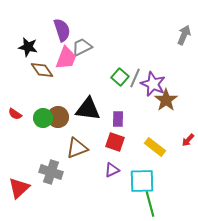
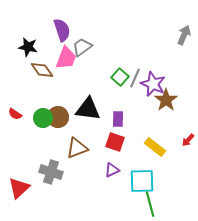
gray trapezoid: rotated 10 degrees counterclockwise
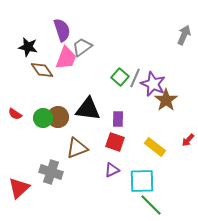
green line: moved 1 px right, 1 px down; rotated 30 degrees counterclockwise
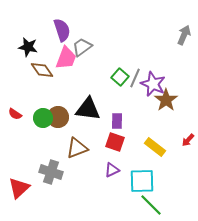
purple rectangle: moved 1 px left, 2 px down
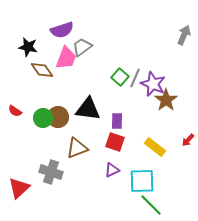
purple semicircle: rotated 90 degrees clockwise
red semicircle: moved 3 px up
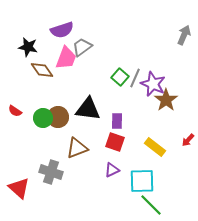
red triangle: rotated 35 degrees counterclockwise
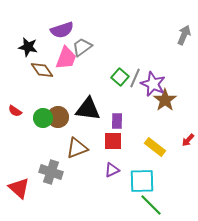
brown star: moved 1 px left
red square: moved 2 px left, 1 px up; rotated 18 degrees counterclockwise
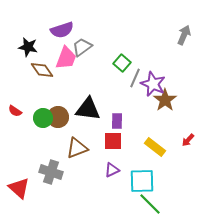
green square: moved 2 px right, 14 px up
green line: moved 1 px left, 1 px up
